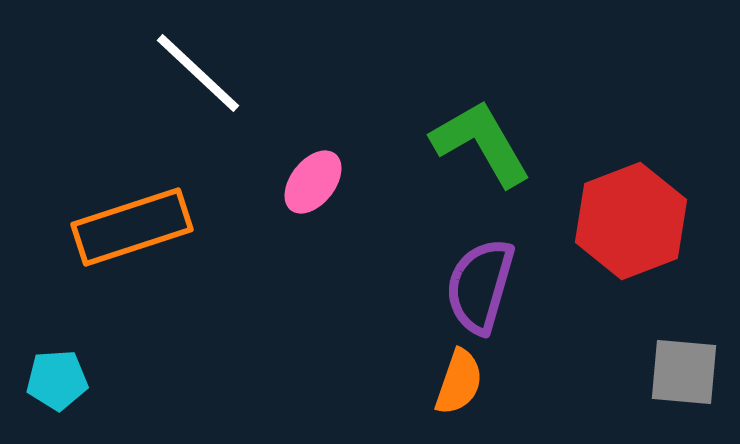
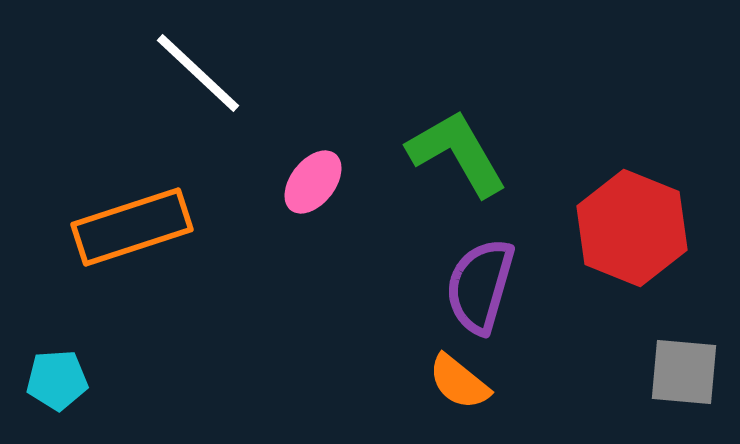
green L-shape: moved 24 px left, 10 px down
red hexagon: moved 1 px right, 7 px down; rotated 17 degrees counterclockwise
orange semicircle: rotated 110 degrees clockwise
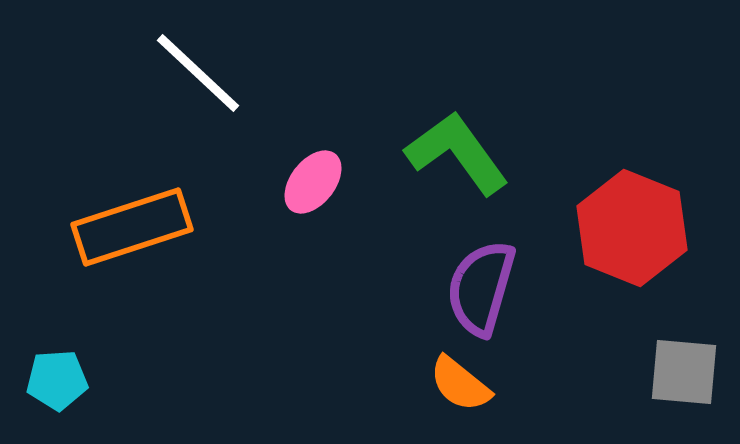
green L-shape: rotated 6 degrees counterclockwise
purple semicircle: moved 1 px right, 2 px down
orange semicircle: moved 1 px right, 2 px down
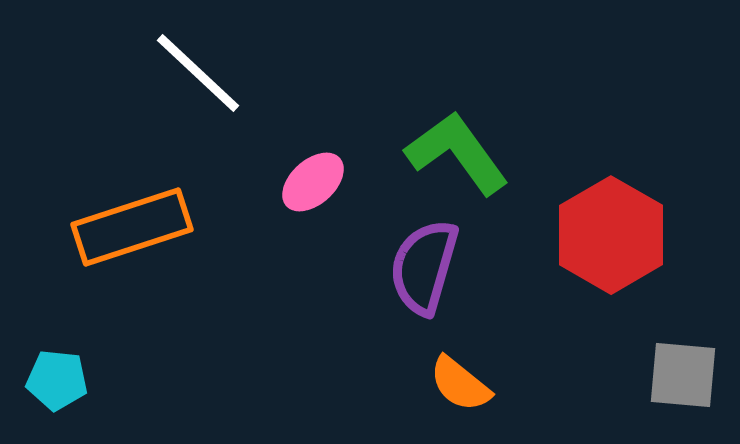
pink ellipse: rotated 10 degrees clockwise
red hexagon: moved 21 px left, 7 px down; rotated 8 degrees clockwise
purple semicircle: moved 57 px left, 21 px up
gray square: moved 1 px left, 3 px down
cyan pentagon: rotated 10 degrees clockwise
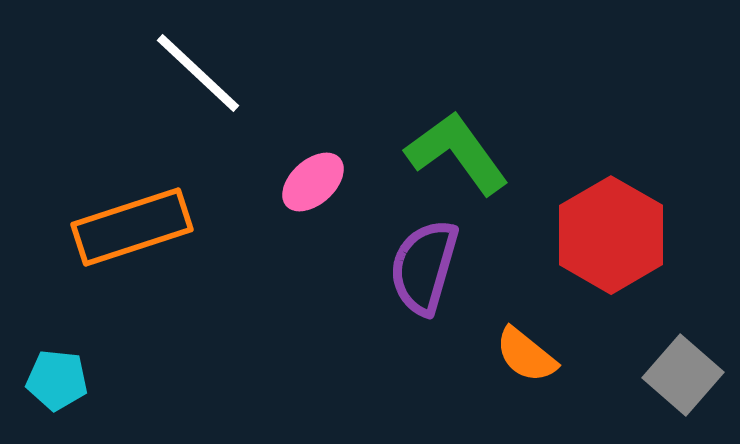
gray square: rotated 36 degrees clockwise
orange semicircle: moved 66 px right, 29 px up
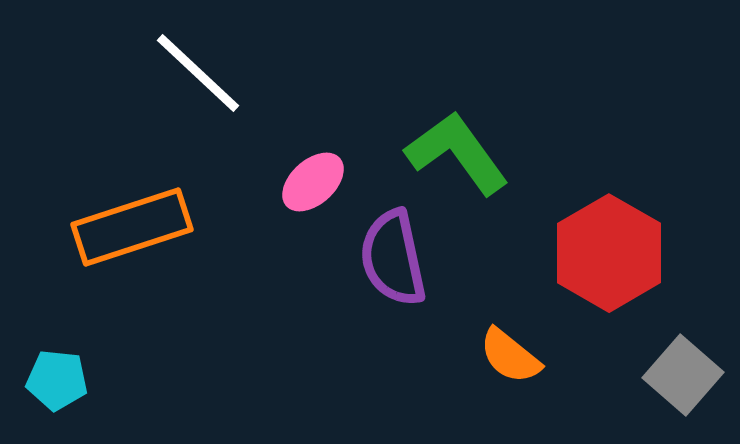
red hexagon: moved 2 px left, 18 px down
purple semicircle: moved 31 px left, 9 px up; rotated 28 degrees counterclockwise
orange semicircle: moved 16 px left, 1 px down
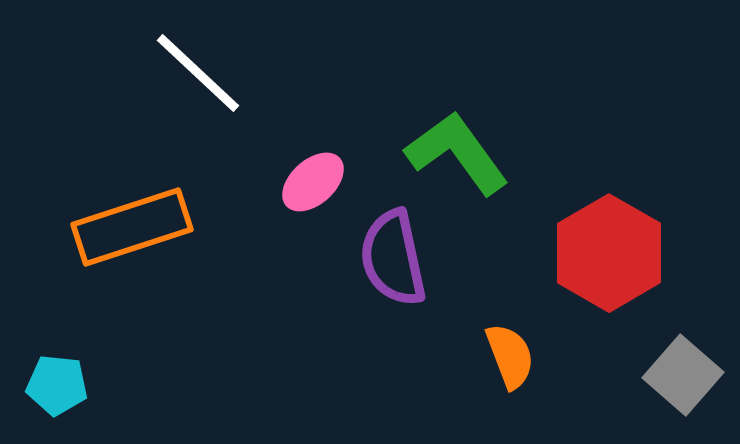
orange semicircle: rotated 150 degrees counterclockwise
cyan pentagon: moved 5 px down
